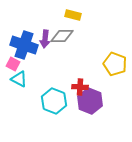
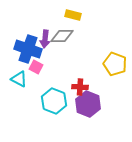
blue cross: moved 4 px right, 4 px down
pink square: moved 23 px right, 3 px down
purple hexagon: moved 2 px left, 3 px down
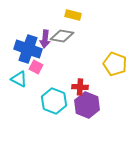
gray diamond: rotated 10 degrees clockwise
purple hexagon: moved 1 px left, 1 px down
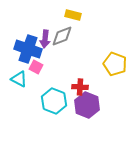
gray diamond: rotated 30 degrees counterclockwise
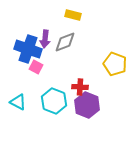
gray diamond: moved 3 px right, 6 px down
cyan triangle: moved 1 px left, 23 px down
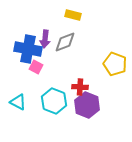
blue cross: rotated 8 degrees counterclockwise
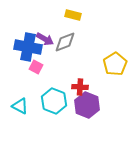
purple arrow: rotated 66 degrees counterclockwise
blue cross: moved 2 px up
yellow pentagon: rotated 20 degrees clockwise
cyan triangle: moved 2 px right, 4 px down
